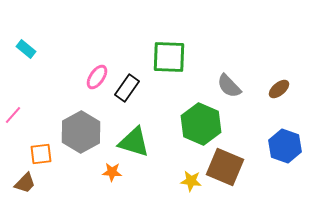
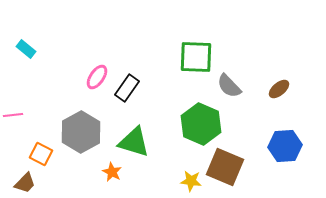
green square: moved 27 px right
pink line: rotated 42 degrees clockwise
blue hexagon: rotated 24 degrees counterclockwise
orange square: rotated 35 degrees clockwise
orange star: rotated 24 degrees clockwise
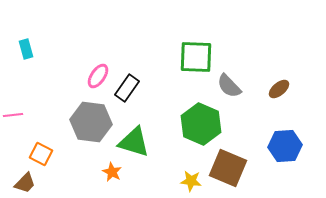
cyan rectangle: rotated 36 degrees clockwise
pink ellipse: moved 1 px right, 1 px up
gray hexagon: moved 10 px right, 10 px up; rotated 24 degrees counterclockwise
brown square: moved 3 px right, 1 px down
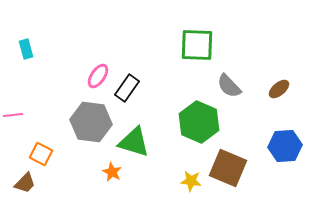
green square: moved 1 px right, 12 px up
green hexagon: moved 2 px left, 2 px up
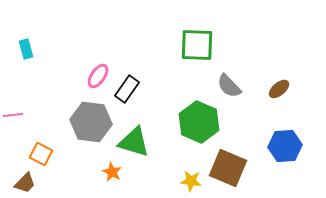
black rectangle: moved 1 px down
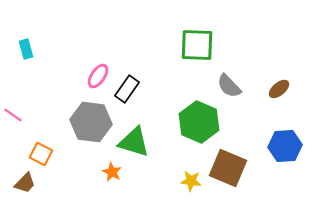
pink line: rotated 42 degrees clockwise
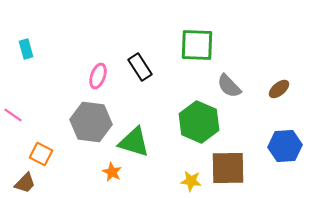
pink ellipse: rotated 15 degrees counterclockwise
black rectangle: moved 13 px right, 22 px up; rotated 68 degrees counterclockwise
brown square: rotated 24 degrees counterclockwise
